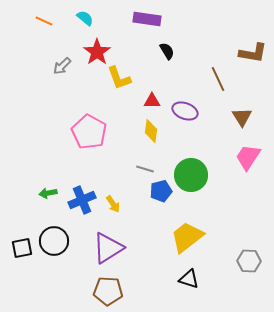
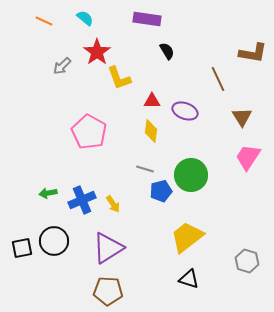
gray hexagon: moved 2 px left; rotated 15 degrees clockwise
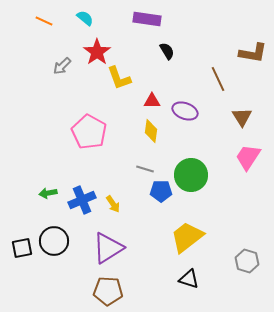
blue pentagon: rotated 15 degrees clockwise
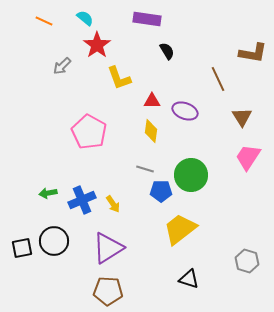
red star: moved 7 px up
yellow trapezoid: moved 7 px left, 8 px up
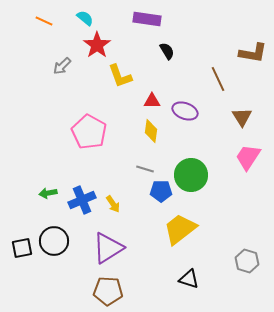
yellow L-shape: moved 1 px right, 2 px up
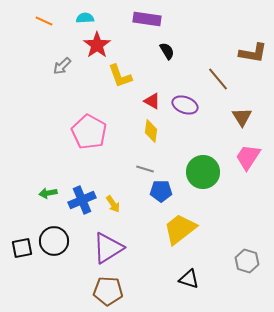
cyan semicircle: rotated 42 degrees counterclockwise
brown line: rotated 15 degrees counterclockwise
red triangle: rotated 30 degrees clockwise
purple ellipse: moved 6 px up
green circle: moved 12 px right, 3 px up
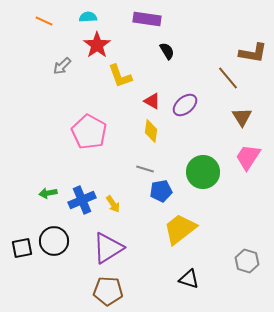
cyan semicircle: moved 3 px right, 1 px up
brown line: moved 10 px right, 1 px up
purple ellipse: rotated 60 degrees counterclockwise
blue pentagon: rotated 10 degrees counterclockwise
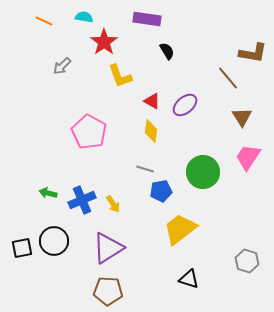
cyan semicircle: moved 4 px left; rotated 12 degrees clockwise
red star: moved 7 px right, 3 px up
green arrow: rotated 24 degrees clockwise
